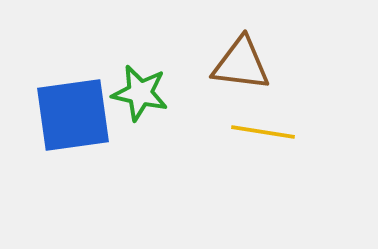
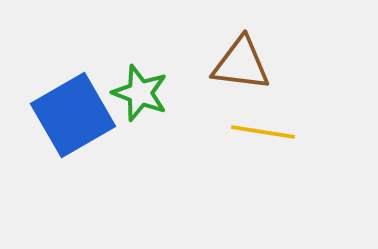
green star: rotated 8 degrees clockwise
blue square: rotated 22 degrees counterclockwise
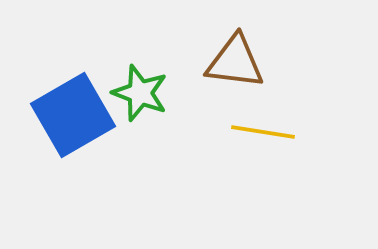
brown triangle: moved 6 px left, 2 px up
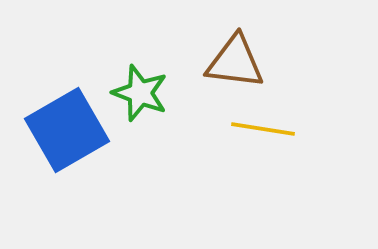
blue square: moved 6 px left, 15 px down
yellow line: moved 3 px up
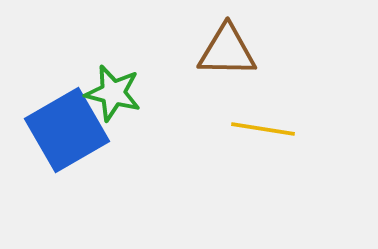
brown triangle: moved 8 px left, 11 px up; rotated 6 degrees counterclockwise
green star: moved 27 px left; rotated 6 degrees counterclockwise
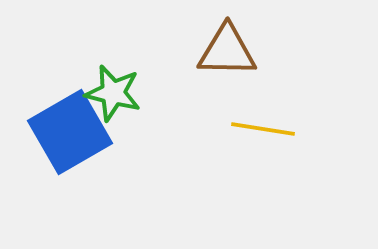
blue square: moved 3 px right, 2 px down
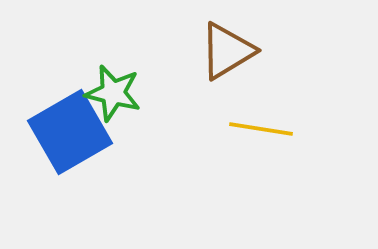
brown triangle: rotated 32 degrees counterclockwise
yellow line: moved 2 px left
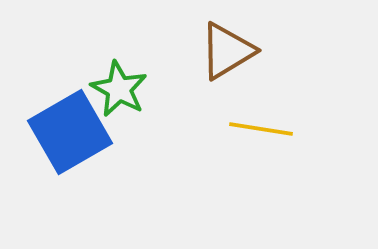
green star: moved 6 px right, 4 px up; rotated 14 degrees clockwise
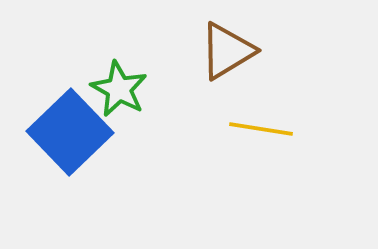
blue square: rotated 14 degrees counterclockwise
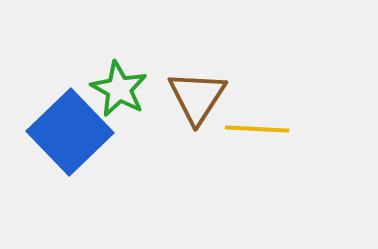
brown triangle: moved 30 px left, 46 px down; rotated 26 degrees counterclockwise
yellow line: moved 4 px left; rotated 6 degrees counterclockwise
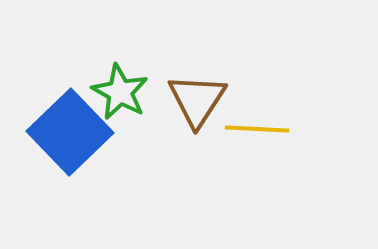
green star: moved 1 px right, 3 px down
brown triangle: moved 3 px down
